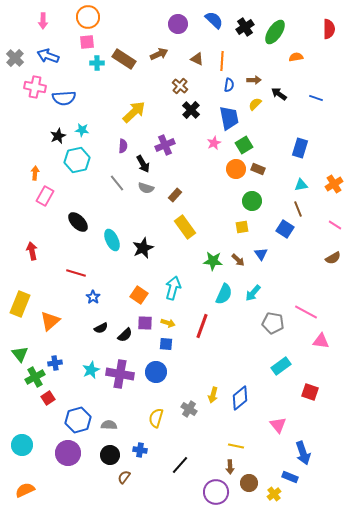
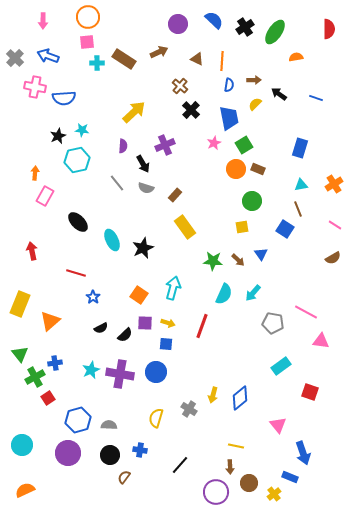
brown arrow at (159, 54): moved 2 px up
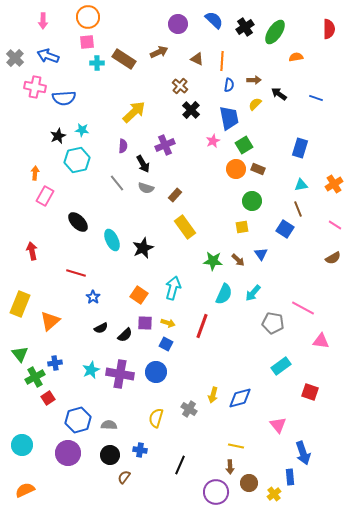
pink star at (214, 143): moved 1 px left, 2 px up
pink line at (306, 312): moved 3 px left, 4 px up
blue square at (166, 344): rotated 24 degrees clockwise
blue diamond at (240, 398): rotated 25 degrees clockwise
black line at (180, 465): rotated 18 degrees counterclockwise
blue rectangle at (290, 477): rotated 63 degrees clockwise
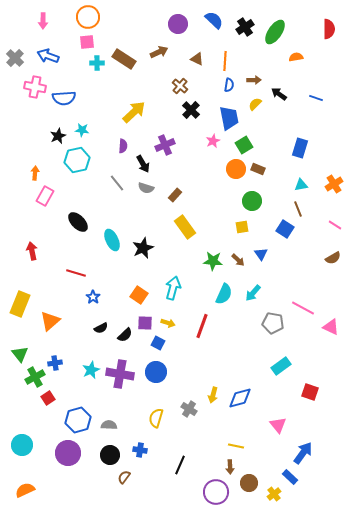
orange line at (222, 61): moved 3 px right
pink triangle at (321, 341): moved 10 px right, 14 px up; rotated 18 degrees clockwise
blue square at (166, 344): moved 8 px left, 1 px up
blue arrow at (303, 453): rotated 125 degrees counterclockwise
blue rectangle at (290, 477): rotated 42 degrees counterclockwise
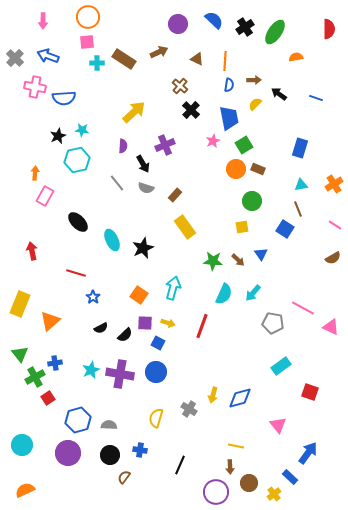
blue arrow at (303, 453): moved 5 px right
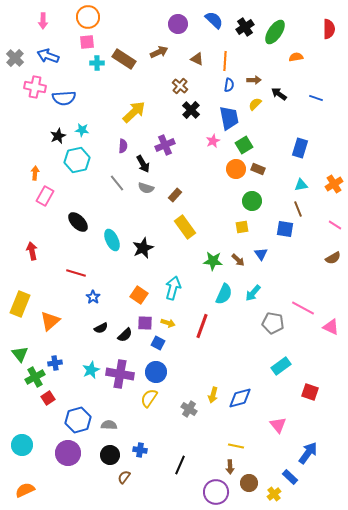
blue square at (285, 229): rotated 24 degrees counterclockwise
yellow semicircle at (156, 418): moved 7 px left, 20 px up; rotated 18 degrees clockwise
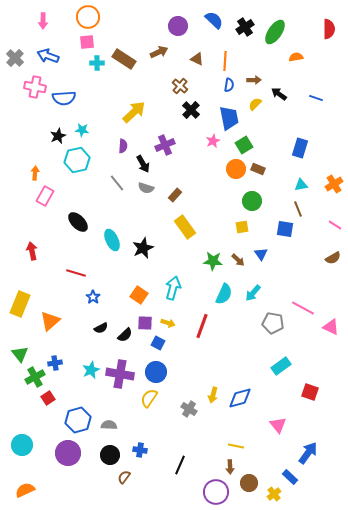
purple circle at (178, 24): moved 2 px down
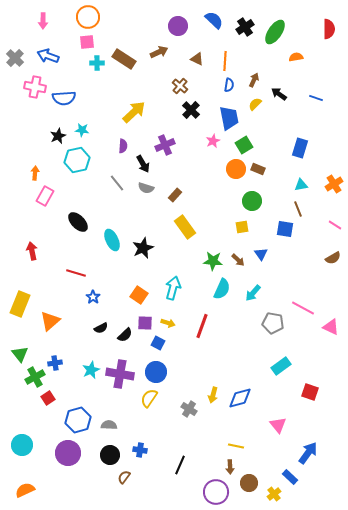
brown arrow at (254, 80): rotated 64 degrees counterclockwise
cyan semicircle at (224, 294): moved 2 px left, 5 px up
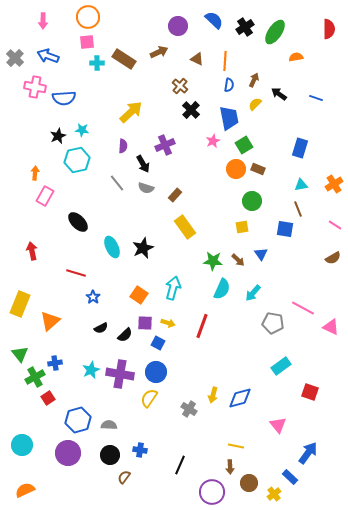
yellow arrow at (134, 112): moved 3 px left
cyan ellipse at (112, 240): moved 7 px down
purple circle at (216, 492): moved 4 px left
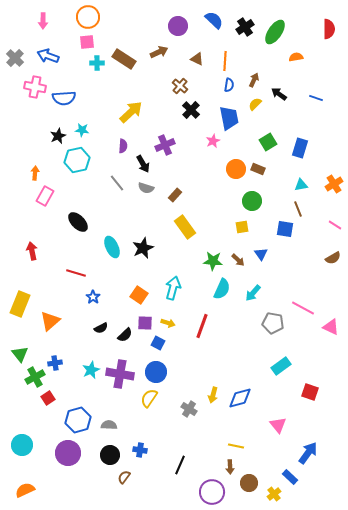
green square at (244, 145): moved 24 px right, 3 px up
